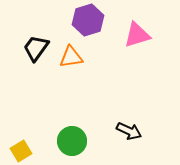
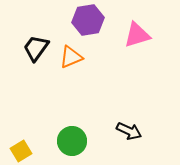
purple hexagon: rotated 8 degrees clockwise
orange triangle: rotated 15 degrees counterclockwise
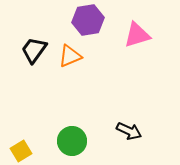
black trapezoid: moved 2 px left, 2 px down
orange triangle: moved 1 px left, 1 px up
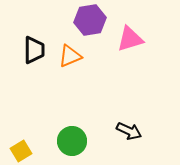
purple hexagon: moved 2 px right
pink triangle: moved 7 px left, 4 px down
black trapezoid: rotated 144 degrees clockwise
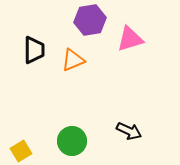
orange triangle: moved 3 px right, 4 px down
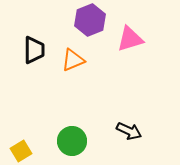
purple hexagon: rotated 12 degrees counterclockwise
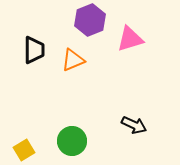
black arrow: moved 5 px right, 6 px up
yellow square: moved 3 px right, 1 px up
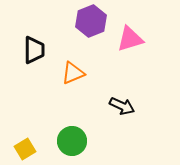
purple hexagon: moved 1 px right, 1 px down
orange triangle: moved 13 px down
black arrow: moved 12 px left, 19 px up
yellow square: moved 1 px right, 1 px up
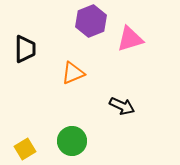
black trapezoid: moved 9 px left, 1 px up
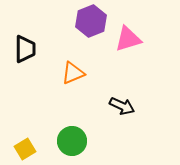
pink triangle: moved 2 px left
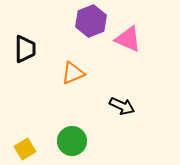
pink triangle: rotated 40 degrees clockwise
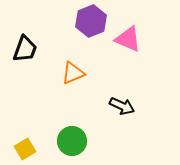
black trapezoid: rotated 20 degrees clockwise
